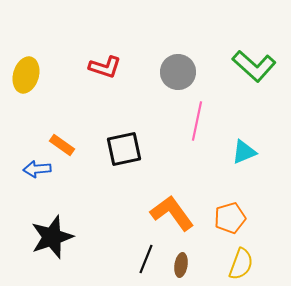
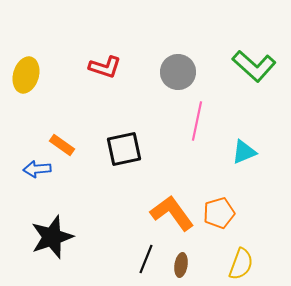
orange pentagon: moved 11 px left, 5 px up
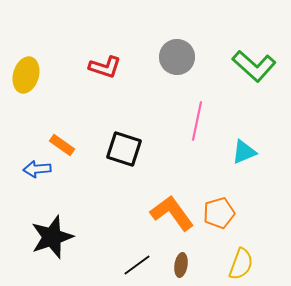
gray circle: moved 1 px left, 15 px up
black square: rotated 30 degrees clockwise
black line: moved 9 px left, 6 px down; rotated 32 degrees clockwise
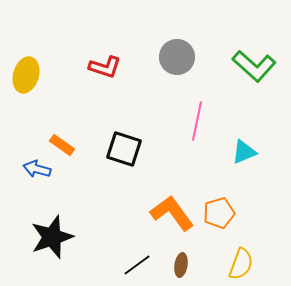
blue arrow: rotated 20 degrees clockwise
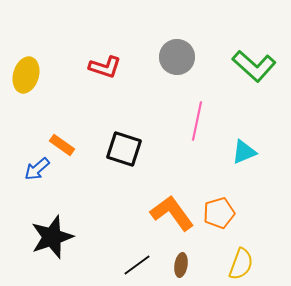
blue arrow: rotated 56 degrees counterclockwise
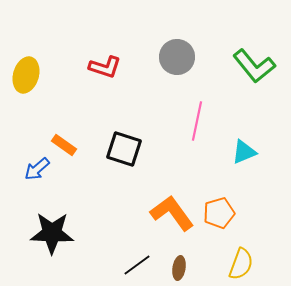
green L-shape: rotated 9 degrees clockwise
orange rectangle: moved 2 px right
black star: moved 4 px up; rotated 21 degrees clockwise
brown ellipse: moved 2 px left, 3 px down
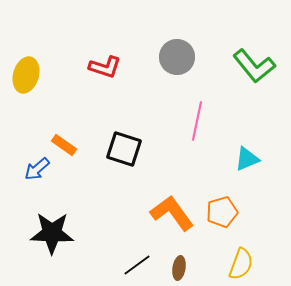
cyan triangle: moved 3 px right, 7 px down
orange pentagon: moved 3 px right, 1 px up
